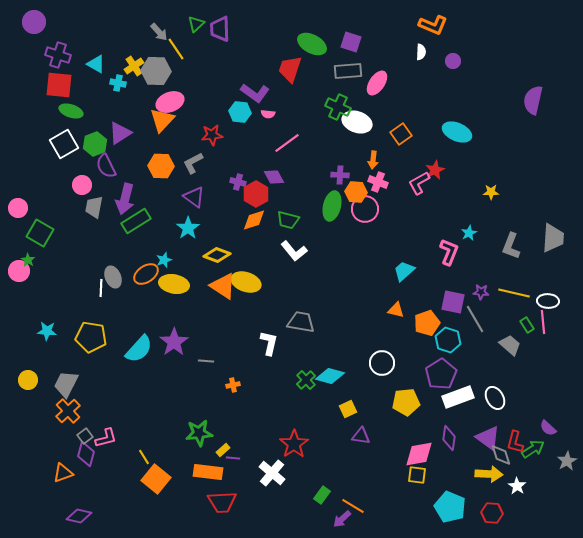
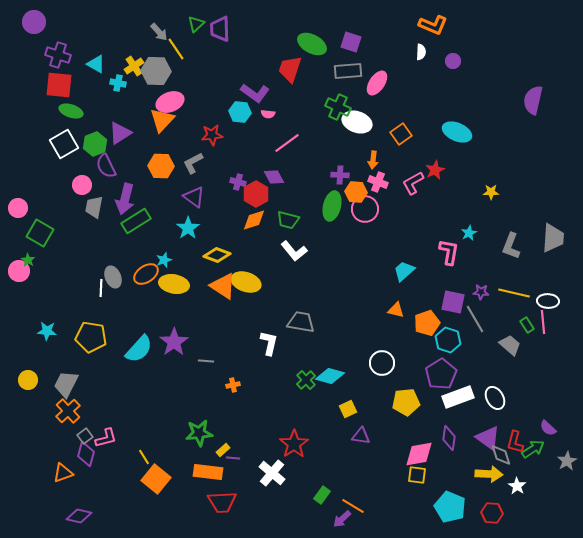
pink L-shape at (419, 183): moved 6 px left
pink L-shape at (449, 252): rotated 12 degrees counterclockwise
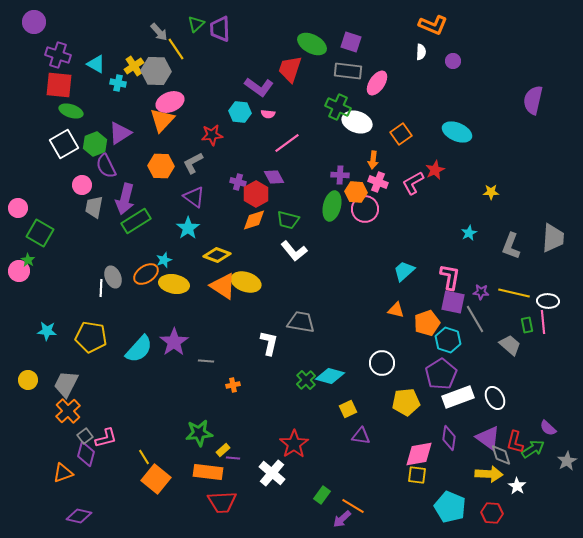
gray rectangle at (348, 71): rotated 12 degrees clockwise
purple L-shape at (255, 93): moved 4 px right, 6 px up
pink L-shape at (449, 252): moved 1 px right, 25 px down
green rectangle at (527, 325): rotated 21 degrees clockwise
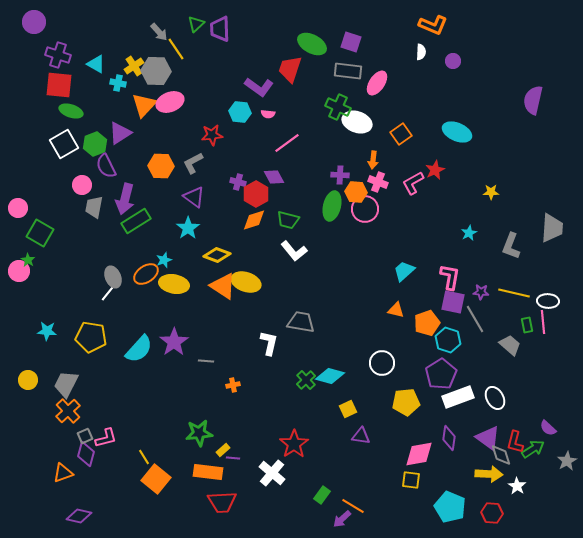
orange triangle at (162, 120): moved 18 px left, 15 px up
gray trapezoid at (553, 238): moved 1 px left, 10 px up
white line at (101, 288): moved 7 px right, 5 px down; rotated 36 degrees clockwise
gray square at (85, 436): rotated 14 degrees clockwise
yellow square at (417, 475): moved 6 px left, 5 px down
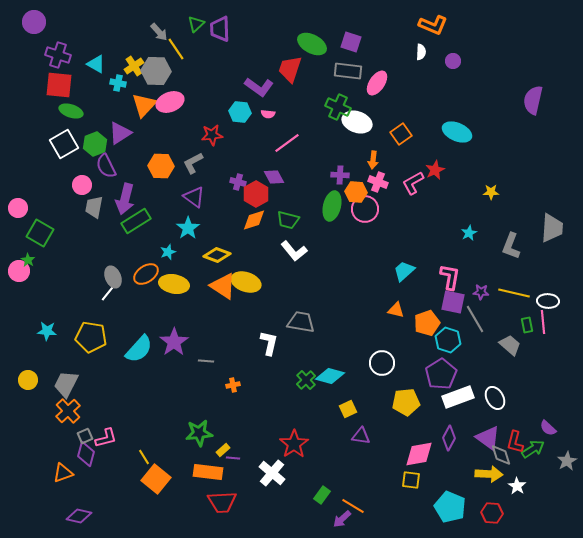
cyan star at (164, 260): moved 4 px right, 8 px up
purple diamond at (449, 438): rotated 20 degrees clockwise
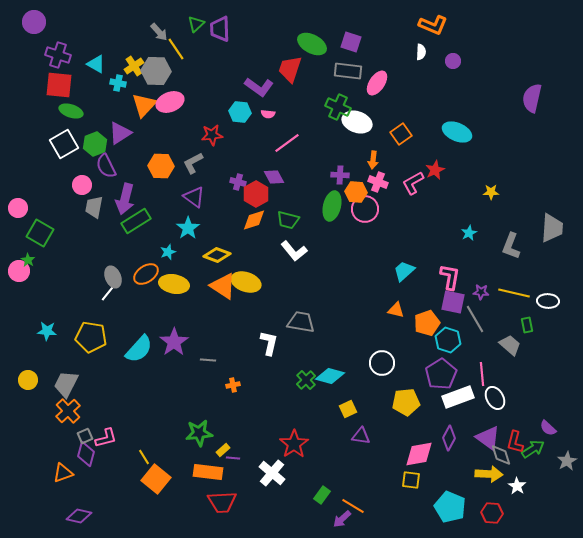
purple semicircle at (533, 100): moved 1 px left, 2 px up
pink line at (543, 322): moved 61 px left, 52 px down
gray line at (206, 361): moved 2 px right, 1 px up
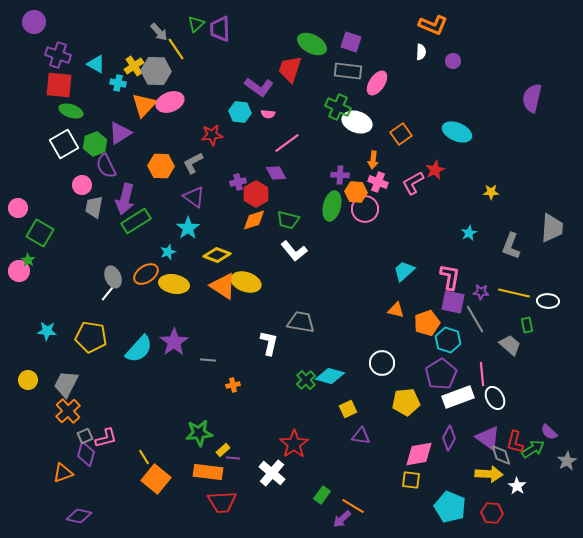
purple diamond at (274, 177): moved 2 px right, 4 px up
purple cross at (238, 182): rotated 28 degrees counterclockwise
purple semicircle at (548, 428): moved 1 px right, 4 px down
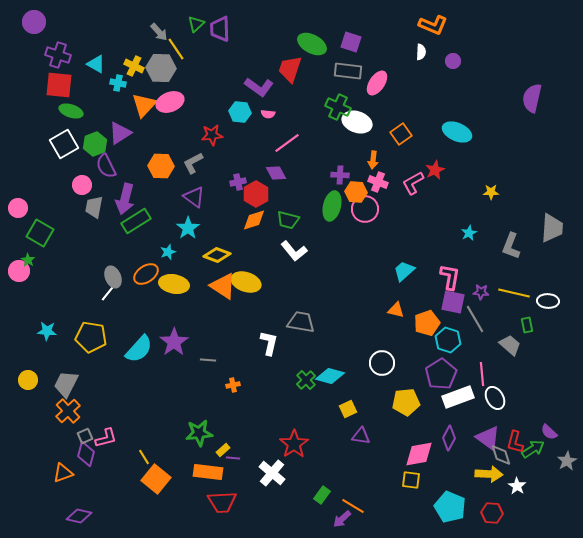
yellow cross at (134, 66): rotated 30 degrees counterclockwise
gray hexagon at (156, 71): moved 5 px right, 3 px up
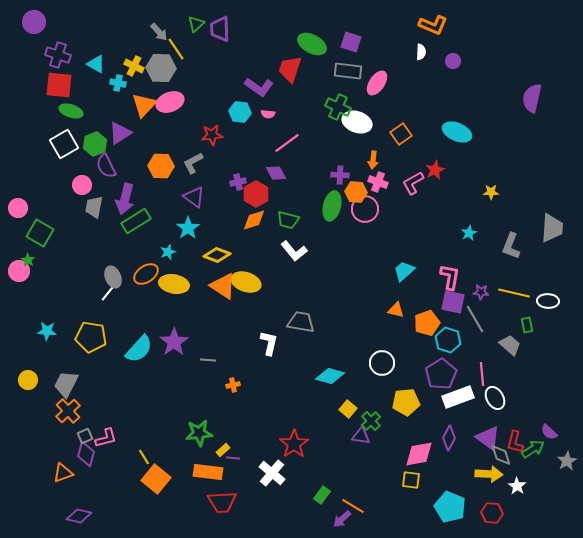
green cross at (306, 380): moved 65 px right, 41 px down
yellow square at (348, 409): rotated 24 degrees counterclockwise
